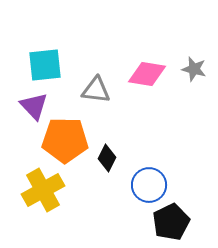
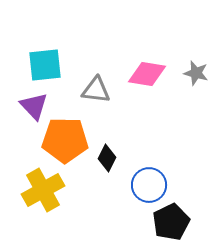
gray star: moved 2 px right, 4 px down
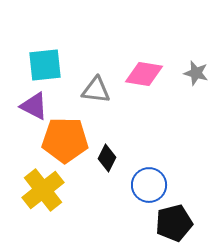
pink diamond: moved 3 px left
purple triangle: rotated 20 degrees counterclockwise
yellow cross: rotated 9 degrees counterclockwise
black pentagon: moved 3 px right, 1 px down; rotated 12 degrees clockwise
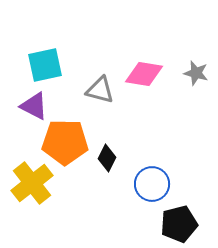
cyan square: rotated 6 degrees counterclockwise
gray triangle: moved 4 px right; rotated 8 degrees clockwise
orange pentagon: moved 2 px down
blue circle: moved 3 px right, 1 px up
yellow cross: moved 11 px left, 7 px up
black pentagon: moved 5 px right, 1 px down
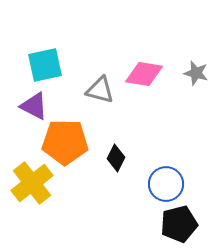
black diamond: moved 9 px right
blue circle: moved 14 px right
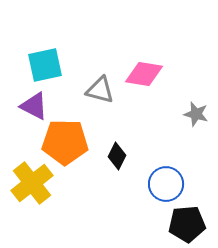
gray star: moved 41 px down
black diamond: moved 1 px right, 2 px up
black pentagon: moved 8 px right; rotated 9 degrees clockwise
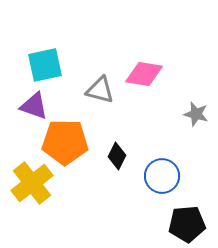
purple triangle: rotated 8 degrees counterclockwise
blue circle: moved 4 px left, 8 px up
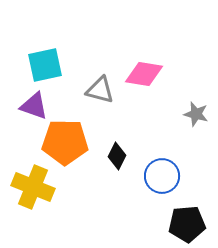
yellow cross: moved 1 px right, 4 px down; rotated 30 degrees counterclockwise
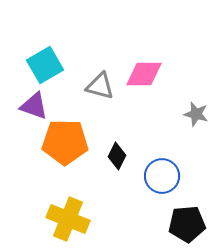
cyan square: rotated 18 degrees counterclockwise
pink diamond: rotated 9 degrees counterclockwise
gray triangle: moved 4 px up
yellow cross: moved 35 px right, 32 px down
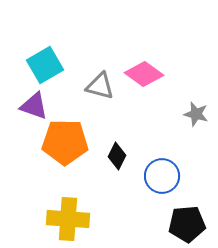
pink diamond: rotated 36 degrees clockwise
yellow cross: rotated 18 degrees counterclockwise
